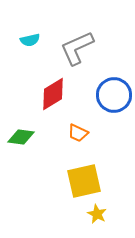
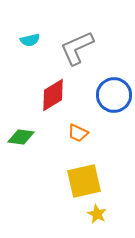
red diamond: moved 1 px down
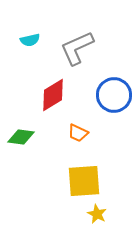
yellow square: rotated 9 degrees clockwise
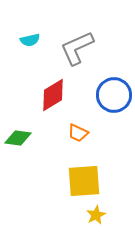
green diamond: moved 3 px left, 1 px down
yellow star: moved 1 px left, 1 px down; rotated 18 degrees clockwise
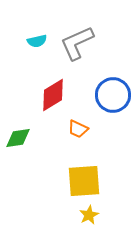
cyan semicircle: moved 7 px right, 1 px down
gray L-shape: moved 5 px up
blue circle: moved 1 px left
orange trapezoid: moved 4 px up
green diamond: rotated 16 degrees counterclockwise
yellow star: moved 7 px left
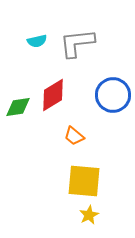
gray L-shape: rotated 18 degrees clockwise
orange trapezoid: moved 4 px left, 7 px down; rotated 15 degrees clockwise
green diamond: moved 31 px up
yellow square: rotated 9 degrees clockwise
